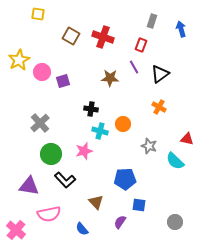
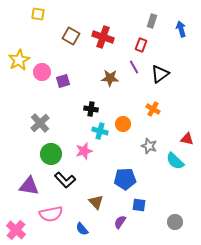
orange cross: moved 6 px left, 2 px down
pink semicircle: moved 2 px right
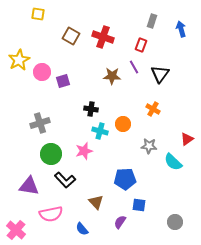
black triangle: rotated 18 degrees counterclockwise
brown star: moved 2 px right, 2 px up
gray cross: rotated 24 degrees clockwise
red triangle: rotated 48 degrees counterclockwise
gray star: rotated 14 degrees counterclockwise
cyan semicircle: moved 2 px left, 1 px down
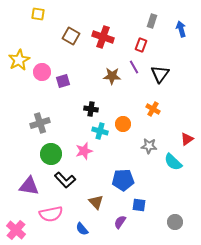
blue pentagon: moved 2 px left, 1 px down
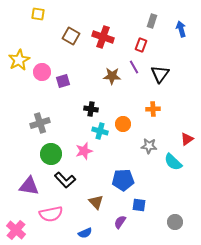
orange cross: rotated 32 degrees counterclockwise
blue semicircle: moved 3 px right, 4 px down; rotated 72 degrees counterclockwise
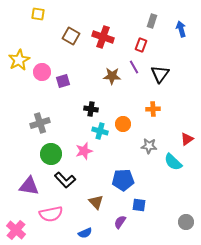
gray circle: moved 11 px right
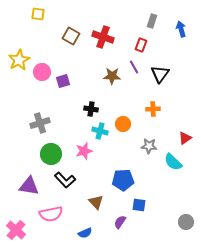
red triangle: moved 2 px left, 1 px up
